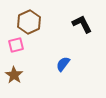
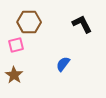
brown hexagon: rotated 25 degrees clockwise
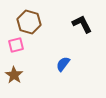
brown hexagon: rotated 15 degrees clockwise
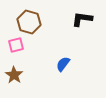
black L-shape: moved 5 px up; rotated 55 degrees counterclockwise
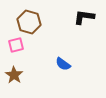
black L-shape: moved 2 px right, 2 px up
blue semicircle: rotated 91 degrees counterclockwise
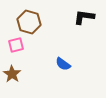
brown star: moved 2 px left, 1 px up
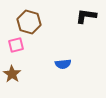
black L-shape: moved 2 px right, 1 px up
blue semicircle: rotated 42 degrees counterclockwise
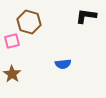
pink square: moved 4 px left, 4 px up
